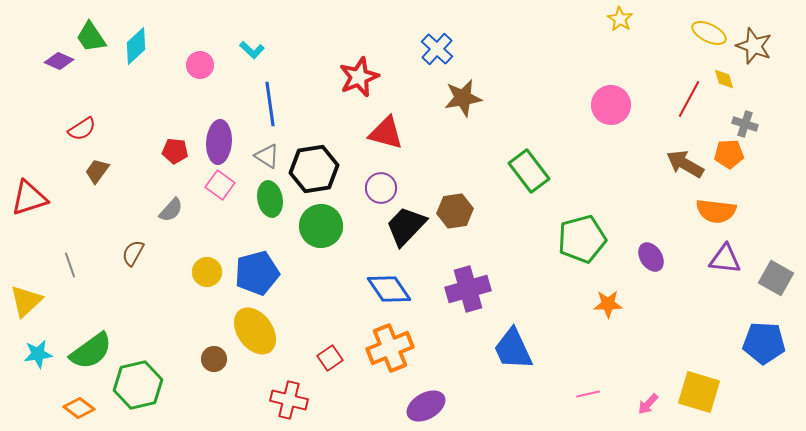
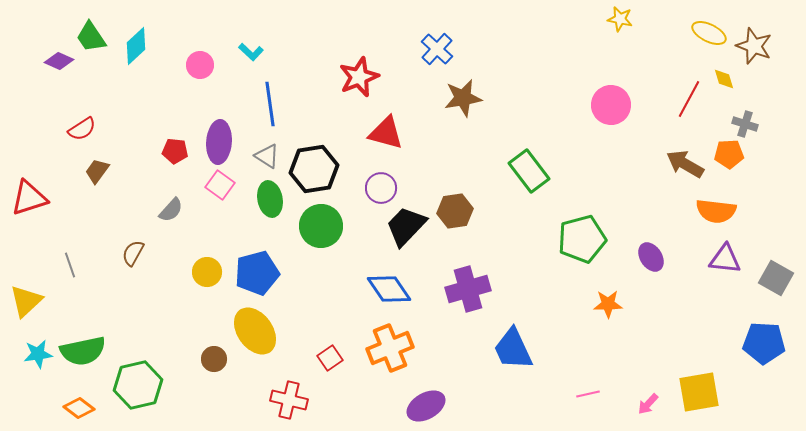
yellow star at (620, 19): rotated 20 degrees counterclockwise
cyan L-shape at (252, 50): moved 1 px left, 2 px down
green semicircle at (91, 351): moved 8 px left; rotated 24 degrees clockwise
yellow square at (699, 392): rotated 27 degrees counterclockwise
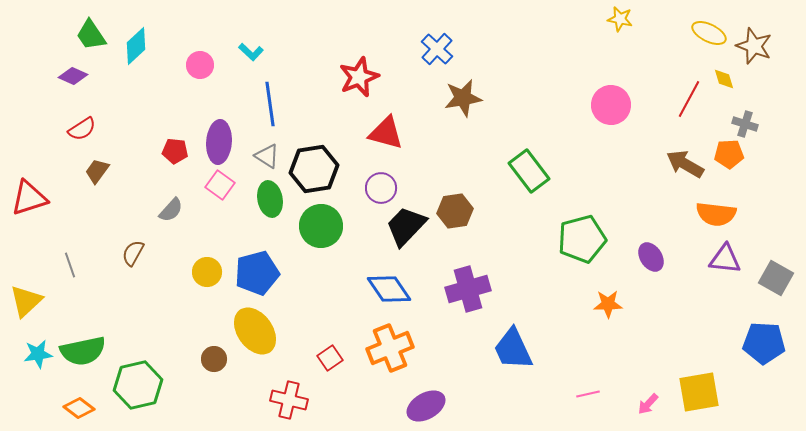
green trapezoid at (91, 37): moved 2 px up
purple diamond at (59, 61): moved 14 px right, 15 px down
orange semicircle at (716, 211): moved 3 px down
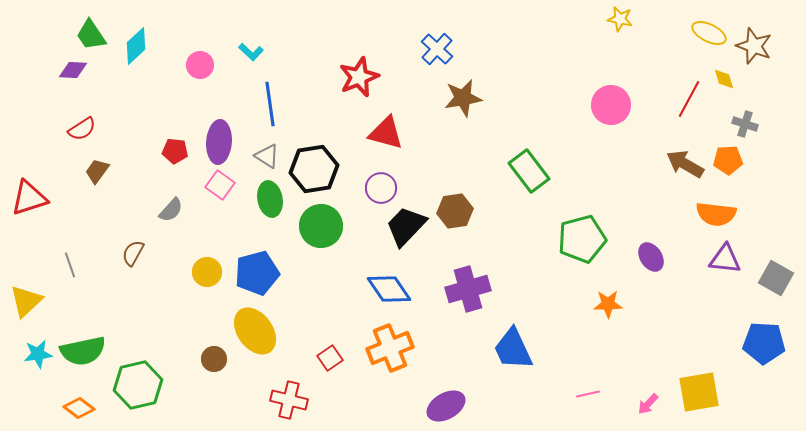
purple diamond at (73, 76): moved 6 px up; rotated 20 degrees counterclockwise
orange pentagon at (729, 154): moved 1 px left, 6 px down
purple ellipse at (426, 406): moved 20 px right
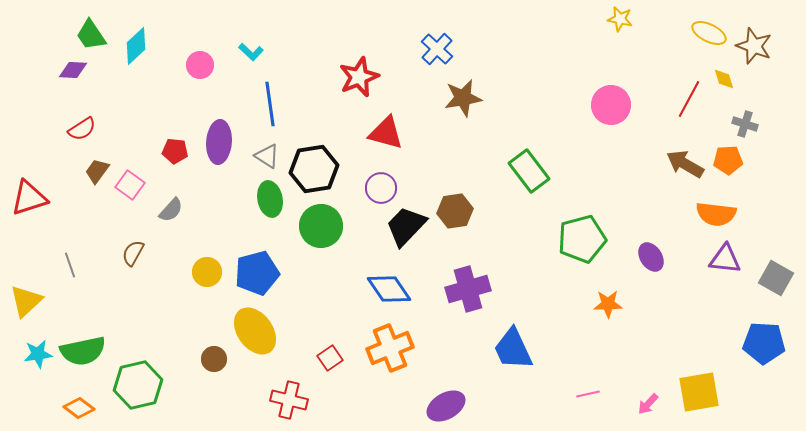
pink square at (220, 185): moved 90 px left
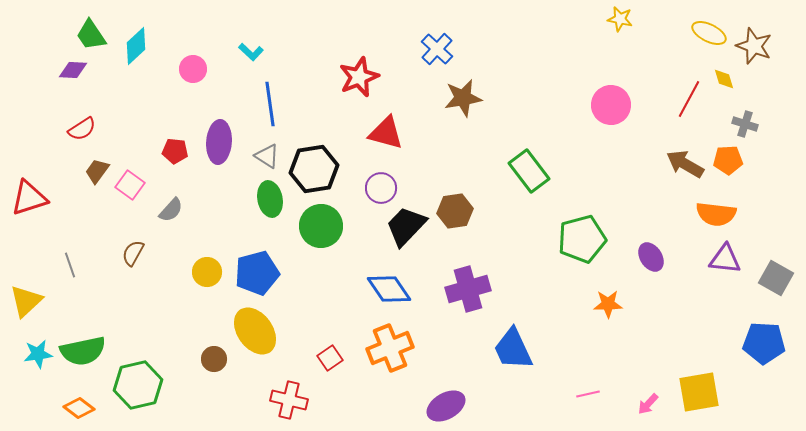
pink circle at (200, 65): moved 7 px left, 4 px down
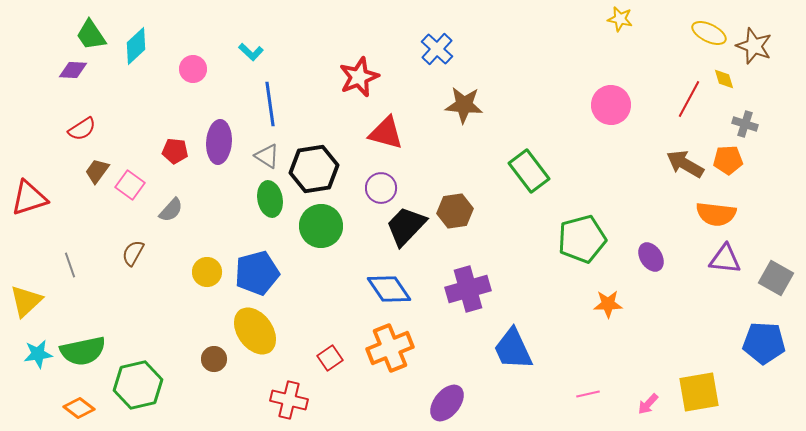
brown star at (463, 98): moved 1 px right, 7 px down; rotated 15 degrees clockwise
purple ellipse at (446, 406): moved 1 px right, 3 px up; rotated 21 degrees counterclockwise
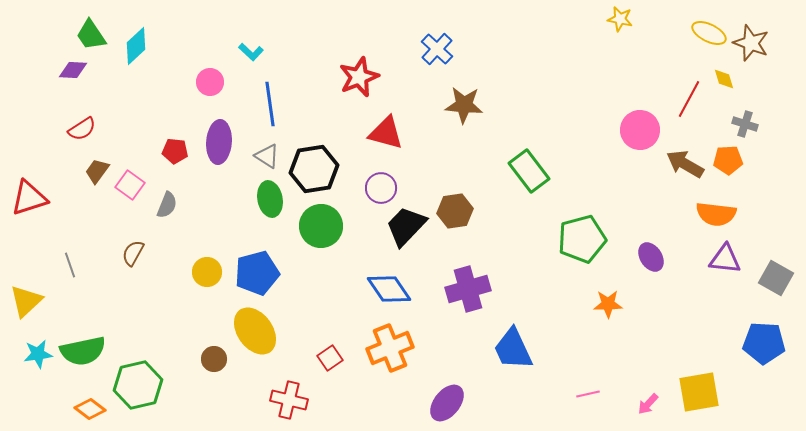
brown star at (754, 46): moved 3 px left, 3 px up
pink circle at (193, 69): moved 17 px right, 13 px down
pink circle at (611, 105): moved 29 px right, 25 px down
gray semicircle at (171, 210): moved 4 px left, 5 px up; rotated 20 degrees counterclockwise
orange diamond at (79, 408): moved 11 px right, 1 px down
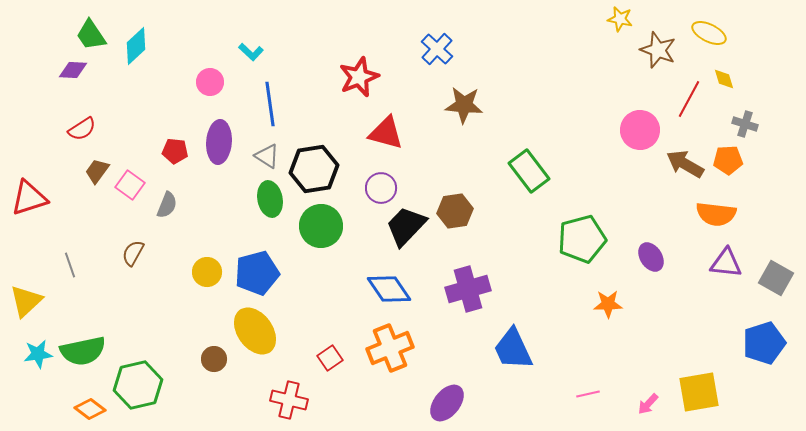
brown star at (751, 43): moved 93 px left, 7 px down
purple triangle at (725, 259): moved 1 px right, 4 px down
blue pentagon at (764, 343): rotated 21 degrees counterclockwise
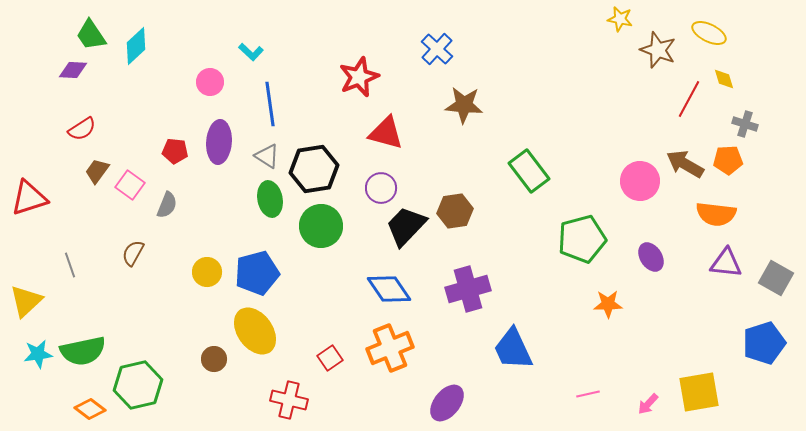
pink circle at (640, 130): moved 51 px down
